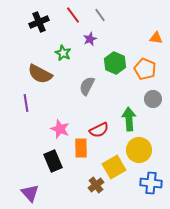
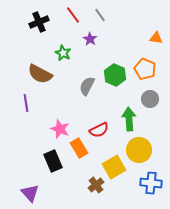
purple star: rotated 16 degrees counterclockwise
green hexagon: moved 12 px down
gray circle: moved 3 px left
orange rectangle: moved 2 px left; rotated 30 degrees counterclockwise
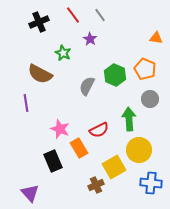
brown cross: rotated 14 degrees clockwise
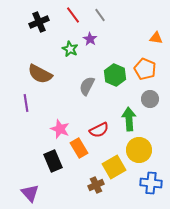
green star: moved 7 px right, 4 px up
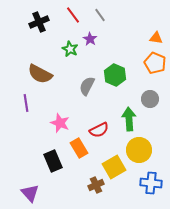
orange pentagon: moved 10 px right, 6 px up
pink star: moved 6 px up
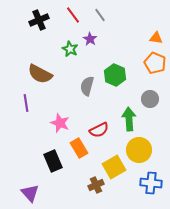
black cross: moved 2 px up
gray semicircle: rotated 12 degrees counterclockwise
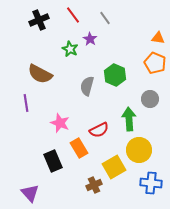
gray line: moved 5 px right, 3 px down
orange triangle: moved 2 px right
brown cross: moved 2 px left
